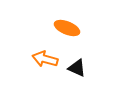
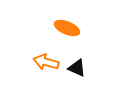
orange arrow: moved 1 px right, 3 px down
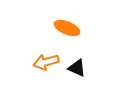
orange arrow: rotated 30 degrees counterclockwise
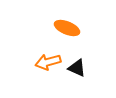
orange arrow: moved 2 px right
